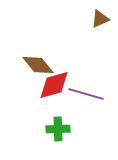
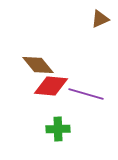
red diamond: moved 3 px left, 1 px down; rotated 20 degrees clockwise
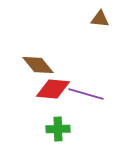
brown triangle: rotated 30 degrees clockwise
red diamond: moved 2 px right, 3 px down
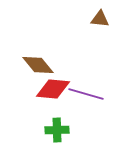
green cross: moved 1 px left, 1 px down
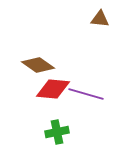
brown diamond: rotated 16 degrees counterclockwise
green cross: moved 2 px down; rotated 10 degrees counterclockwise
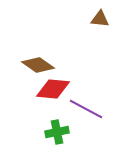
purple line: moved 15 px down; rotated 12 degrees clockwise
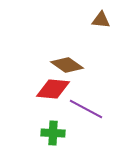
brown triangle: moved 1 px right, 1 px down
brown diamond: moved 29 px right
green cross: moved 4 px left, 1 px down; rotated 15 degrees clockwise
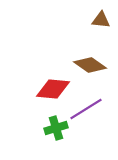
brown diamond: moved 23 px right
purple line: rotated 60 degrees counterclockwise
green cross: moved 3 px right, 5 px up; rotated 20 degrees counterclockwise
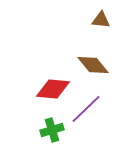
brown diamond: moved 3 px right; rotated 16 degrees clockwise
purple line: rotated 12 degrees counterclockwise
green cross: moved 4 px left, 2 px down
